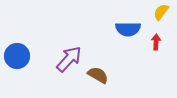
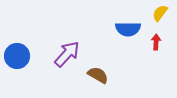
yellow semicircle: moved 1 px left, 1 px down
purple arrow: moved 2 px left, 5 px up
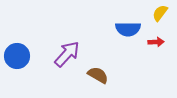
red arrow: rotated 84 degrees clockwise
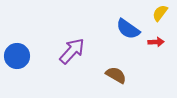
blue semicircle: rotated 35 degrees clockwise
purple arrow: moved 5 px right, 3 px up
brown semicircle: moved 18 px right
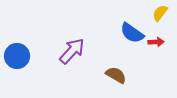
blue semicircle: moved 4 px right, 4 px down
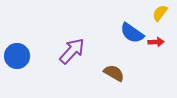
brown semicircle: moved 2 px left, 2 px up
